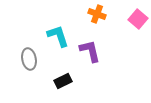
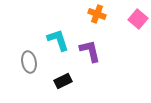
cyan L-shape: moved 4 px down
gray ellipse: moved 3 px down
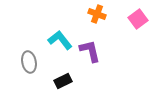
pink square: rotated 12 degrees clockwise
cyan L-shape: moved 2 px right; rotated 20 degrees counterclockwise
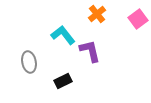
orange cross: rotated 30 degrees clockwise
cyan L-shape: moved 3 px right, 5 px up
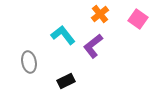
orange cross: moved 3 px right
pink square: rotated 18 degrees counterclockwise
purple L-shape: moved 3 px right, 5 px up; rotated 115 degrees counterclockwise
black rectangle: moved 3 px right
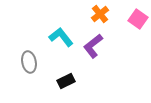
cyan L-shape: moved 2 px left, 2 px down
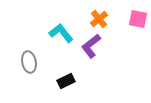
orange cross: moved 1 px left, 5 px down
pink square: rotated 24 degrees counterclockwise
cyan L-shape: moved 4 px up
purple L-shape: moved 2 px left
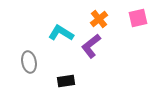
pink square: moved 1 px up; rotated 24 degrees counterclockwise
cyan L-shape: rotated 20 degrees counterclockwise
black rectangle: rotated 18 degrees clockwise
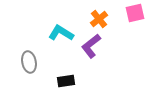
pink square: moved 3 px left, 5 px up
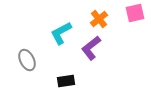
cyan L-shape: rotated 60 degrees counterclockwise
purple L-shape: moved 2 px down
gray ellipse: moved 2 px left, 2 px up; rotated 15 degrees counterclockwise
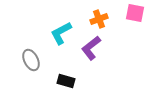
pink square: rotated 24 degrees clockwise
orange cross: rotated 18 degrees clockwise
gray ellipse: moved 4 px right
black rectangle: rotated 24 degrees clockwise
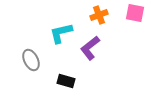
orange cross: moved 4 px up
cyan L-shape: rotated 15 degrees clockwise
purple L-shape: moved 1 px left
